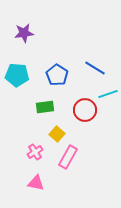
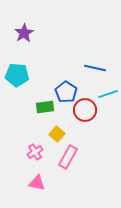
purple star: rotated 24 degrees counterclockwise
blue line: rotated 20 degrees counterclockwise
blue pentagon: moved 9 px right, 17 px down
pink triangle: moved 1 px right
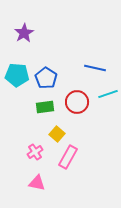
blue pentagon: moved 20 px left, 14 px up
red circle: moved 8 px left, 8 px up
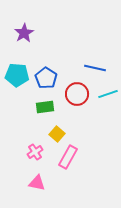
red circle: moved 8 px up
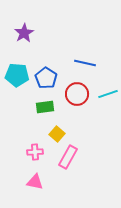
blue line: moved 10 px left, 5 px up
pink cross: rotated 28 degrees clockwise
pink triangle: moved 2 px left, 1 px up
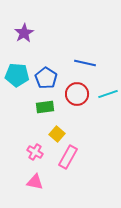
pink cross: rotated 35 degrees clockwise
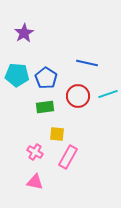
blue line: moved 2 px right
red circle: moved 1 px right, 2 px down
yellow square: rotated 35 degrees counterclockwise
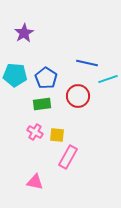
cyan pentagon: moved 2 px left
cyan line: moved 15 px up
green rectangle: moved 3 px left, 3 px up
yellow square: moved 1 px down
pink cross: moved 20 px up
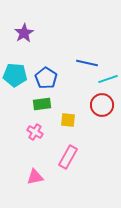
red circle: moved 24 px right, 9 px down
yellow square: moved 11 px right, 15 px up
pink triangle: moved 5 px up; rotated 24 degrees counterclockwise
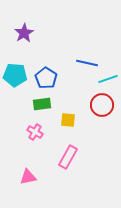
pink triangle: moved 7 px left
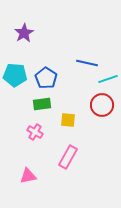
pink triangle: moved 1 px up
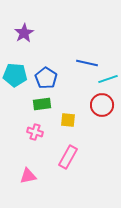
pink cross: rotated 14 degrees counterclockwise
